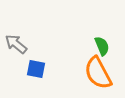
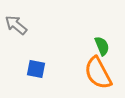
gray arrow: moved 19 px up
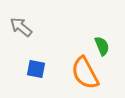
gray arrow: moved 5 px right, 2 px down
orange semicircle: moved 13 px left
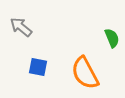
green semicircle: moved 10 px right, 8 px up
blue square: moved 2 px right, 2 px up
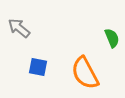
gray arrow: moved 2 px left, 1 px down
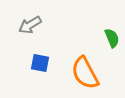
gray arrow: moved 11 px right, 3 px up; rotated 70 degrees counterclockwise
blue square: moved 2 px right, 4 px up
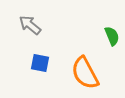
gray arrow: rotated 70 degrees clockwise
green semicircle: moved 2 px up
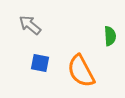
green semicircle: moved 2 px left; rotated 18 degrees clockwise
orange semicircle: moved 4 px left, 2 px up
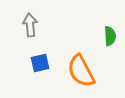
gray arrow: rotated 45 degrees clockwise
blue square: rotated 24 degrees counterclockwise
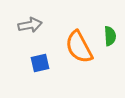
gray arrow: rotated 85 degrees clockwise
orange semicircle: moved 2 px left, 24 px up
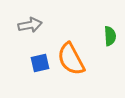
orange semicircle: moved 8 px left, 12 px down
